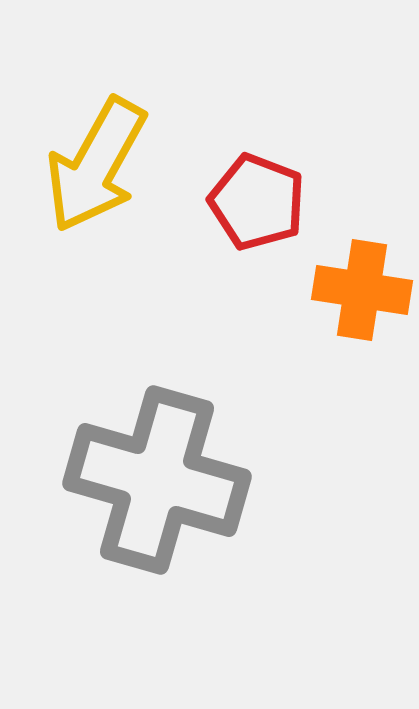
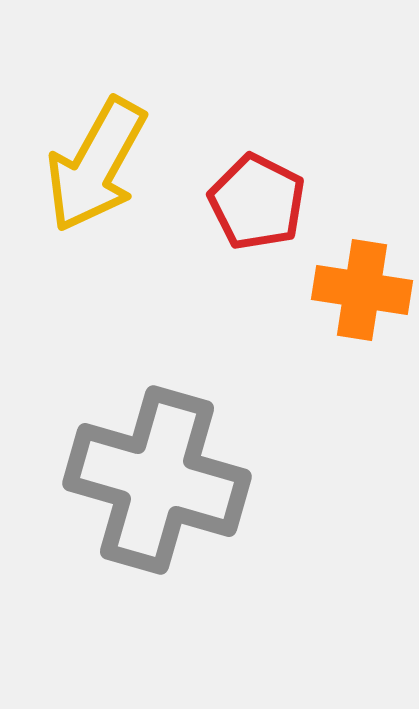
red pentagon: rotated 6 degrees clockwise
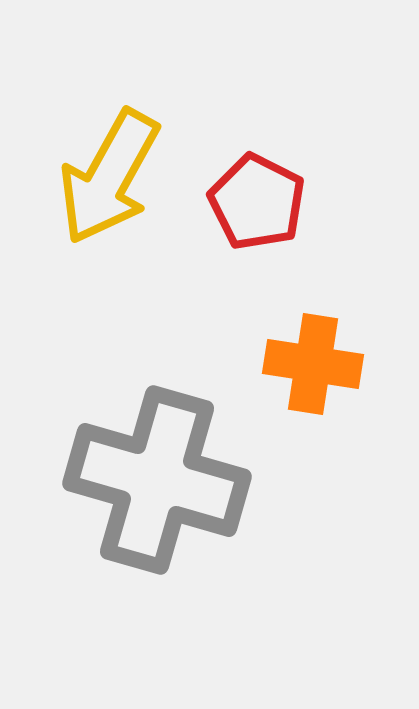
yellow arrow: moved 13 px right, 12 px down
orange cross: moved 49 px left, 74 px down
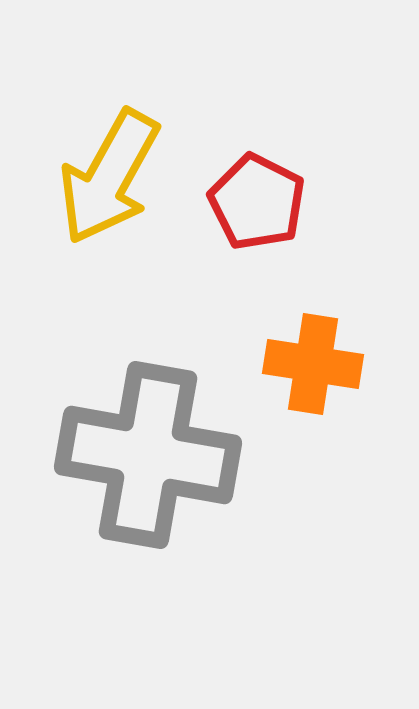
gray cross: moved 9 px left, 25 px up; rotated 6 degrees counterclockwise
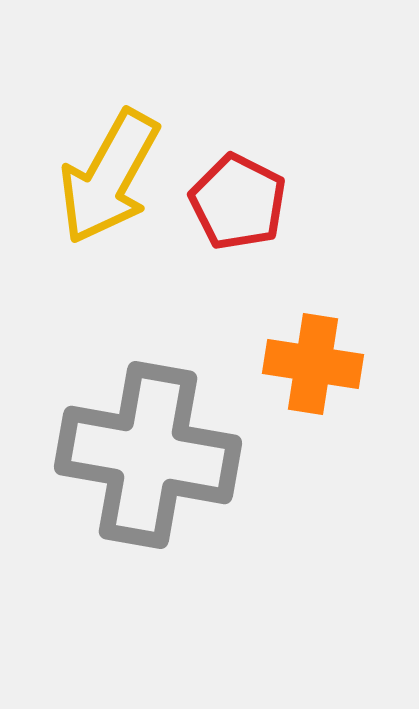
red pentagon: moved 19 px left
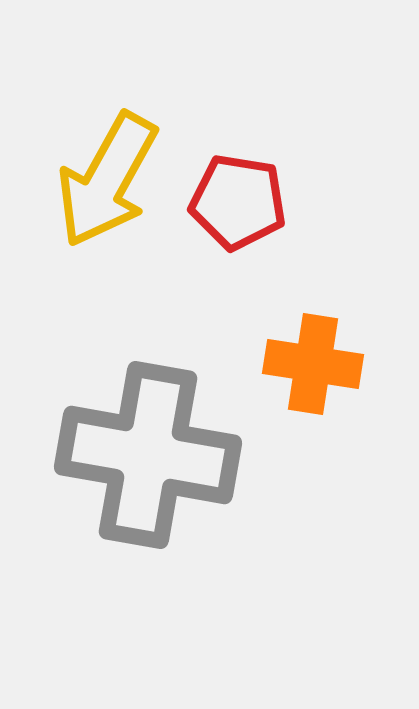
yellow arrow: moved 2 px left, 3 px down
red pentagon: rotated 18 degrees counterclockwise
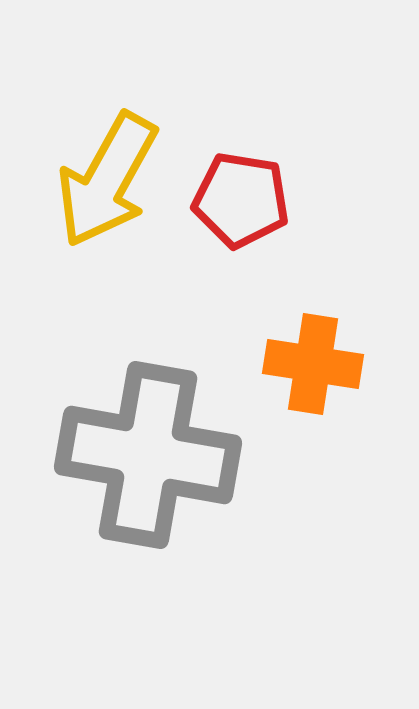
red pentagon: moved 3 px right, 2 px up
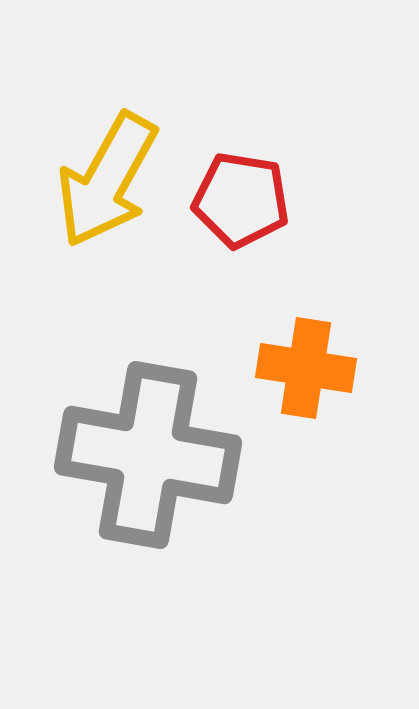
orange cross: moved 7 px left, 4 px down
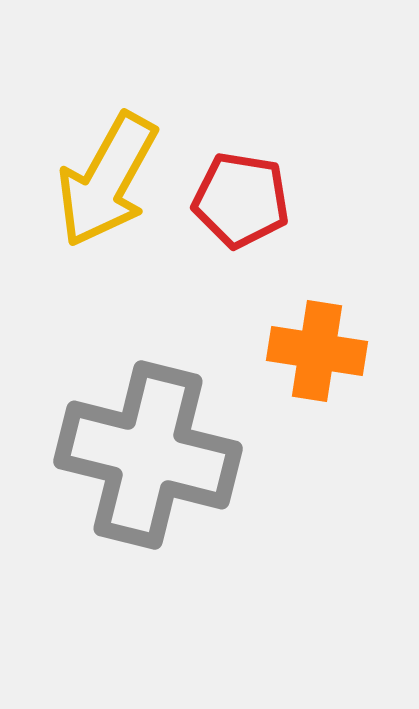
orange cross: moved 11 px right, 17 px up
gray cross: rotated 4 degrees clockwise
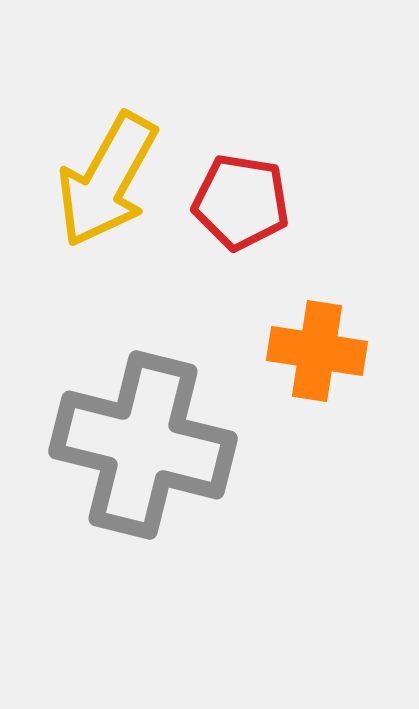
red pentagon: moved 2 px down
gray cross: moved 5 px left, 10 px up
